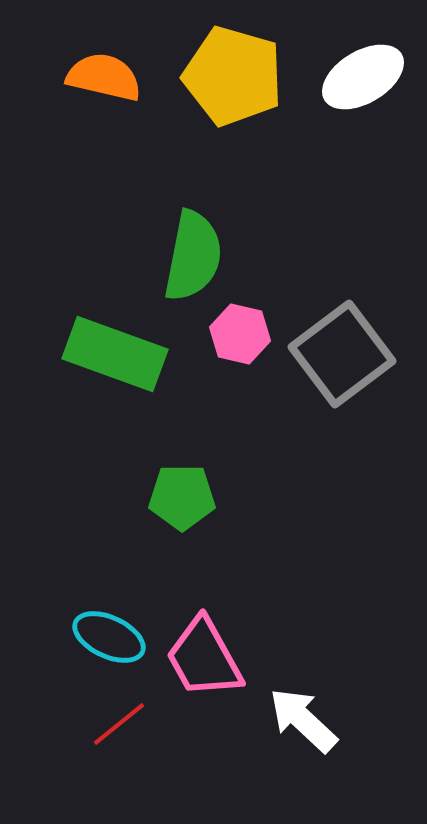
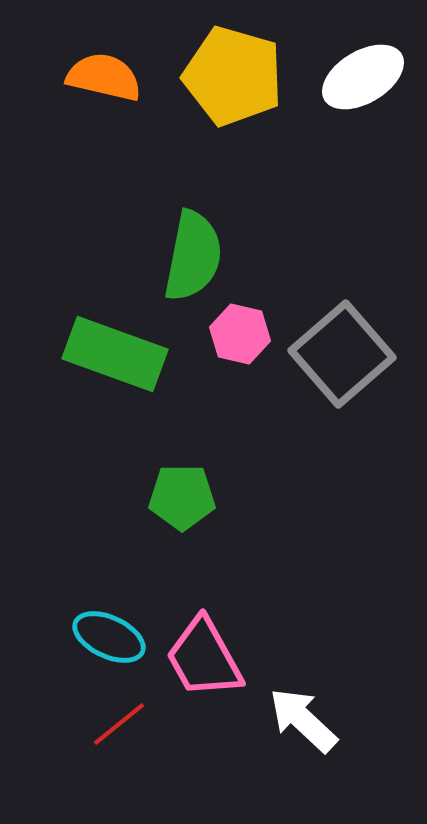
gray square: rotated 4 degrees counterclockwise
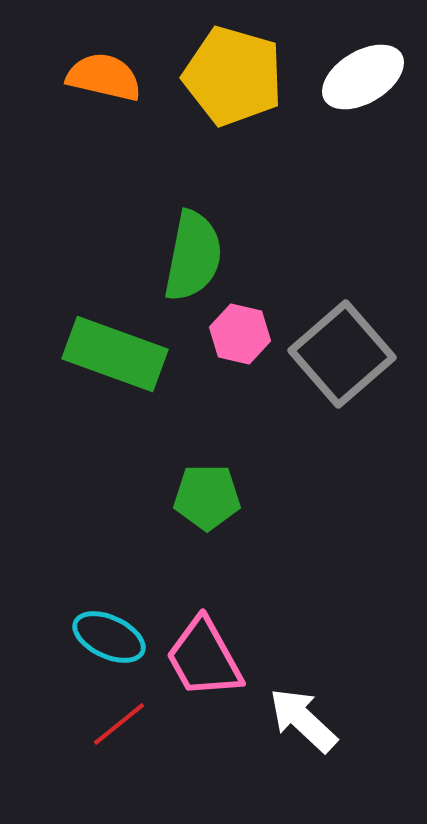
green pentagon: moved 25 px right
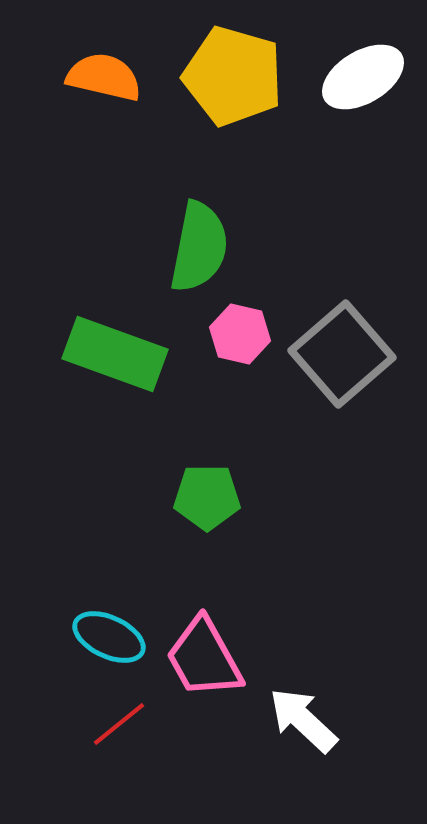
green semicircle: moved 6 px right, 9 px up
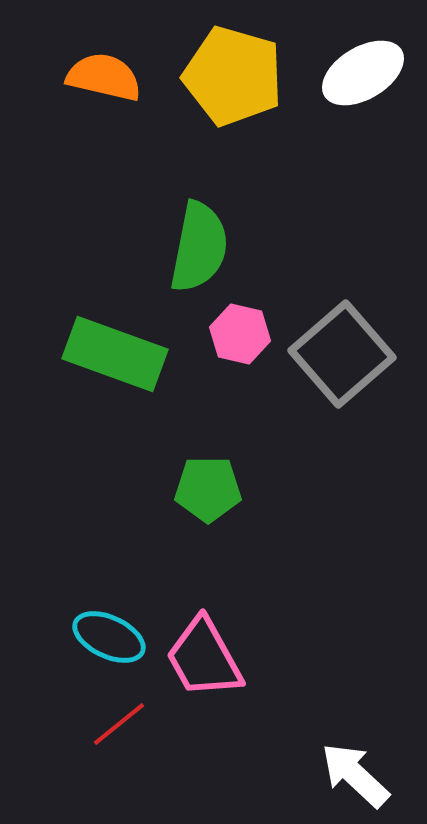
white ellipse: moved 4 px up
green pentagon: moved 1 px right, 8 px up
white arrow: moved 52 px right, 55 px down
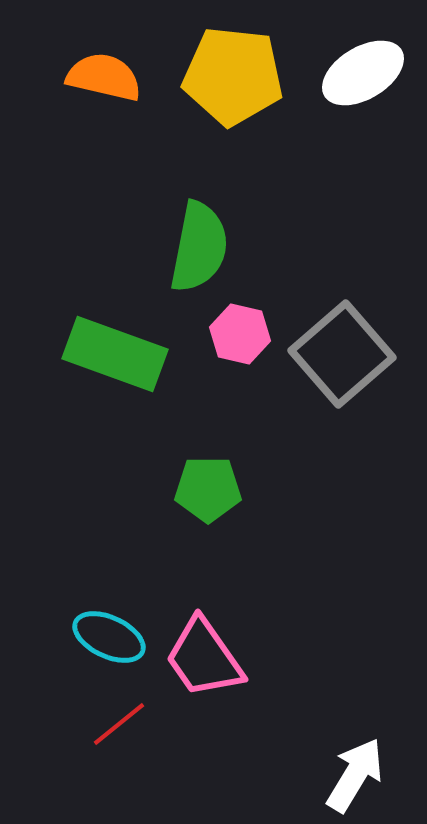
yellow pentagon: rotated 10 degrees counterclockwise
pink trapezoid: rotated 6 degrees counterclockwise
white arrow: rotated 78 degrees clockwise
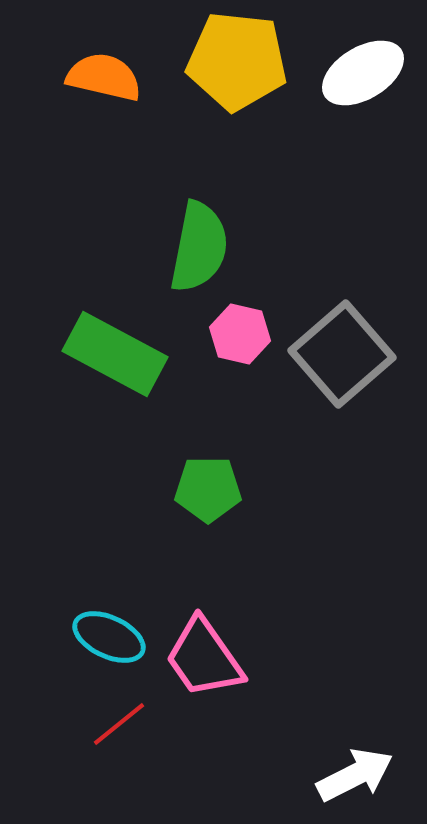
yellow pentagon: moved 4 px right, 15 px up
green rectangle: rotated 8 degrees clockwise
white arrow: rotated 32 degrees clockwise
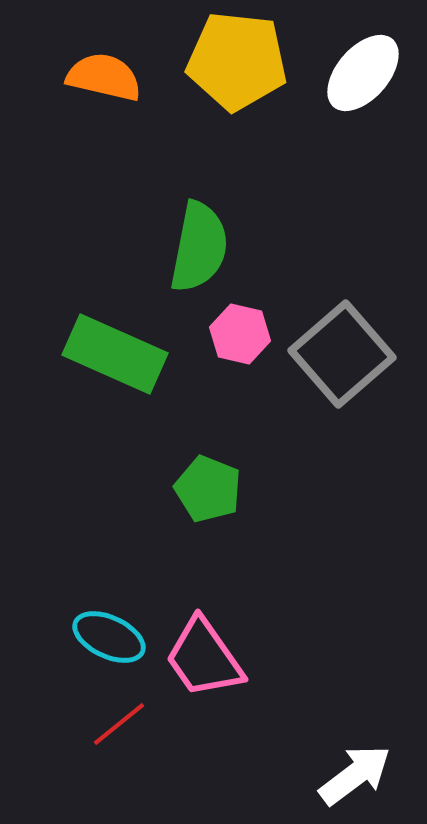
white ellipse: rotated 18 degrees counterclockwise
green rectangle: rotated 4 degrees counterclockwise
green pentagon: rotated 22 degrees clockwise
white arrow: rotated 10 degrees counterclockwise
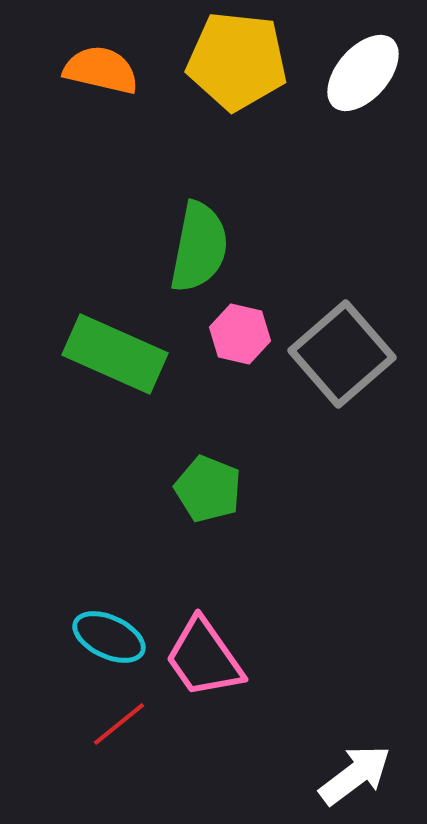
orange semicircle: moved 3 px left, 7 px up
